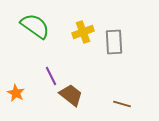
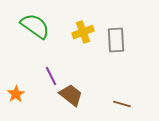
gray rectangle: moved 2 px right, 2 px up
orange star: moved 1 px down; rotated 12 degrees clockwise
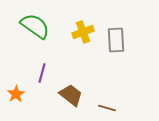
purple line: moved 9 px left, 3 px up; rotated 42 degrees clockwise
brown line: moved 15 px left, 4 px down
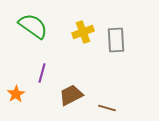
green semicircle: moved 2 px left
brown trapezoid: rotated 65 degrees counterclockwise
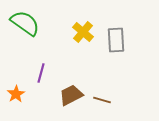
green semicircle: moved 8 px left, 3 px up
yellow cross: rotated 30 degrees counterclockwise
purple line: moved 1 px left
brown line: moved 5 px left, 8 px up
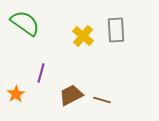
yellow cross: moved 4 px down
gray rectangle: moved 10 px up
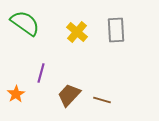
yellow cross: moved 6 px left, 4 px up
brown trapezoid: moved 2 px left; rotated 20 degrees counterclockwise
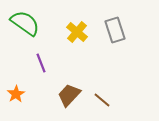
gray rectangle: moved 1 px left; rotated 15 degrees counterclockwise
purple line: moved 10 px up; rotated 36 degrees counterclockwise
brown line: rotated 24 degrees clockwise
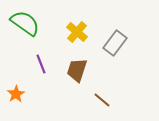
gray rectangle: moved 13 px down; rotated 55 degrees clockwise
purple line: moved 1 px down
brown trapezoid: moved 8 px right, 25 px up; rotated 25 degrees counterclockwise
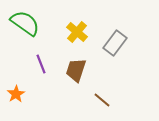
brown trapezoid: moved 1 px left
